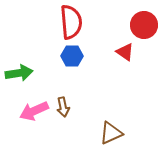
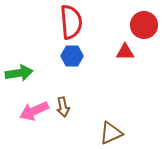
red triangle: rotated 36 degrees counterclockwise
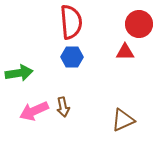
red circle: moved 5 px left, 1 px up
blue hexagon: moved 1 px down
brown triangle: moved 12 px right, 13 px up
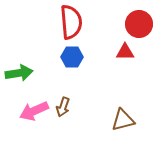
brown arrow: rotated 30 degrees clockwise
brown triangle: rotated 10 degrees clockwise
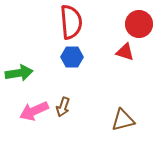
red triangle: rotated 18 degrees clockwise
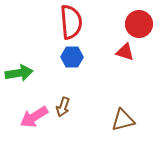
pink arrow: moved 6 px down; rotated 8 degrees counterclockwise
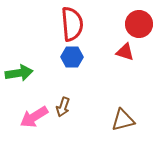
red semicircle: moved 1 px right, 2 px down
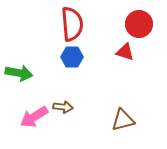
green arrow: rotated 20 degrees clockwise
brown arrow: rotated 102 degrees counterclockwise
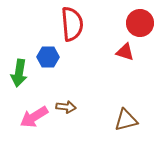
red circle: moved 1 px right, 1 px up
blue hexagon: moved 24 px left
green arrow: rotated 88 degrees clockwise
brown arrow: moved 3 px right
brown triangle: moved 3 px right
